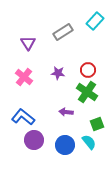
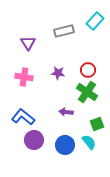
gray rectangle: moved 1 px right, 1 px up; rotated 18 degrees clockwise
pink cross: rotated 30 degrees counterclockwise
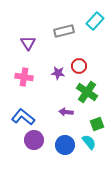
red circle: moved 9 px left, 4 px up
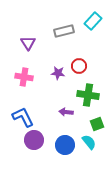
cyan rectangle: moved 2 px left
green cross: moved 1 px right, 3 px down; rotated 25 degrees counterclockwise
blue L-shape: rotated 25 degrees clockwise
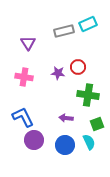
cyan rectangle: moved 5 px left, 3 px down; rotated 24 degrees clockwise
red circle: moved 1 px left, 1 px down
purple arrow: moved 6 px down
cyan semicircle: rotated 14 degrees clockwise
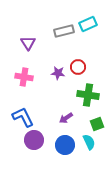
purple arrow: rotated 40 degrees counterclockwise
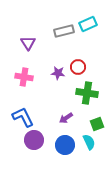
green cross: moved 1 px left, 2 px up
